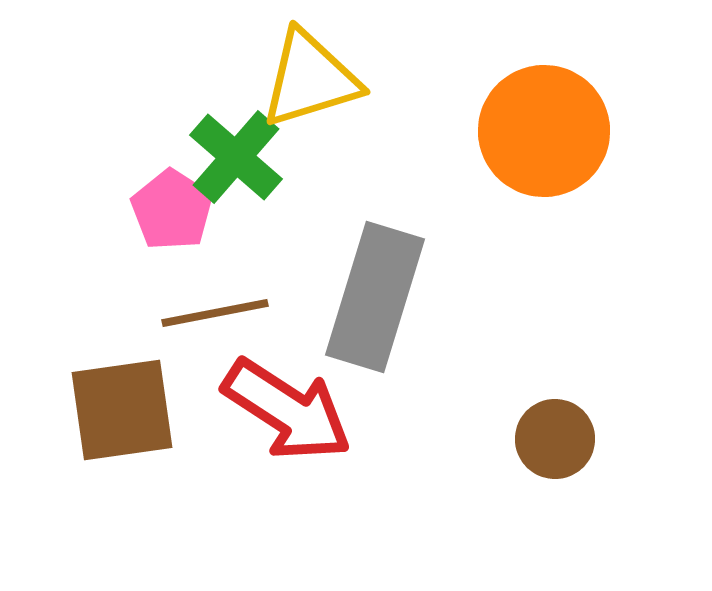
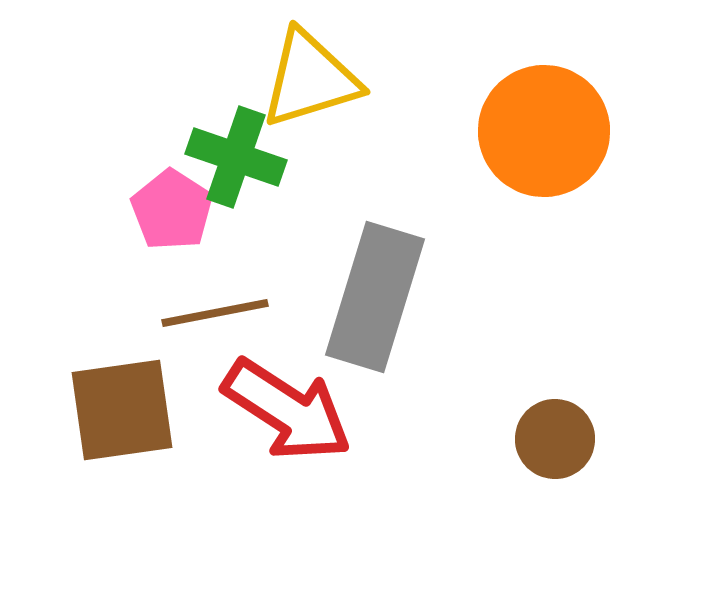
green cross: rotated 22 degrees counterclockwise
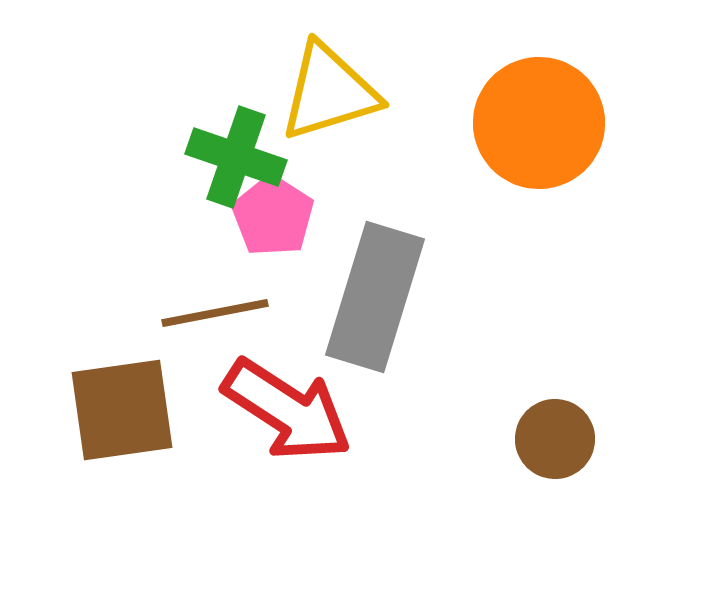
yellow triangle: moved 19 px right, 13 px down
orange circle: moved 5 px left, 8 px up
pink pentagon: moved 101 px right, 6 px down
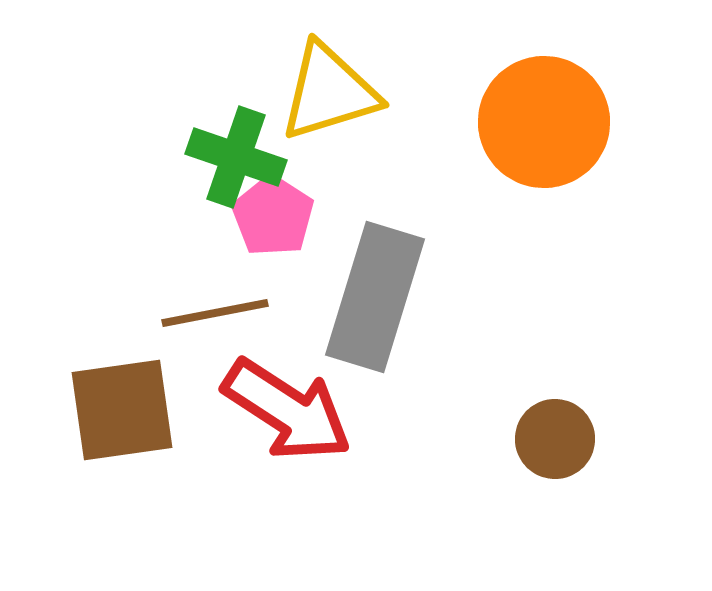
orange circle: moved 5 px right, 1 px up
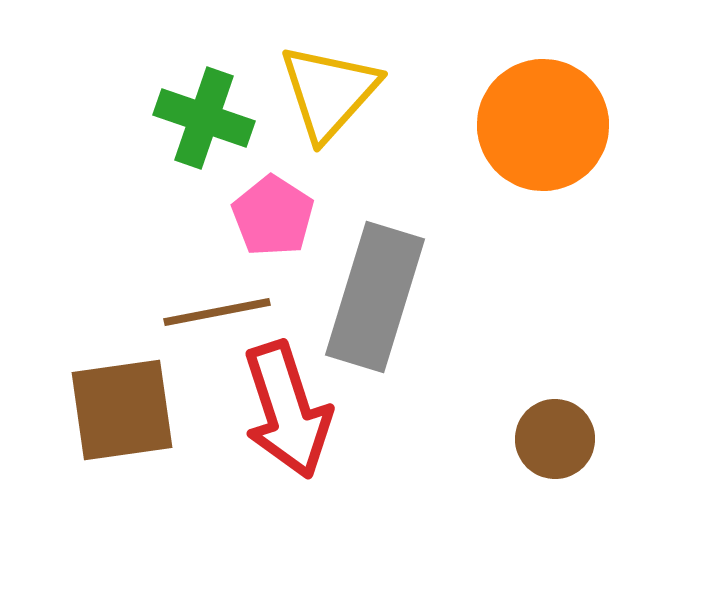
yellow triangle: rotated 31 degrees counterclockwise
orange circle: moved 1 px left, 3 px down
green cross: moved 32 px left, 39 px up
brown line: moved 2 px right, 1 px up
red arrow: rotated 39 degrees clockwise
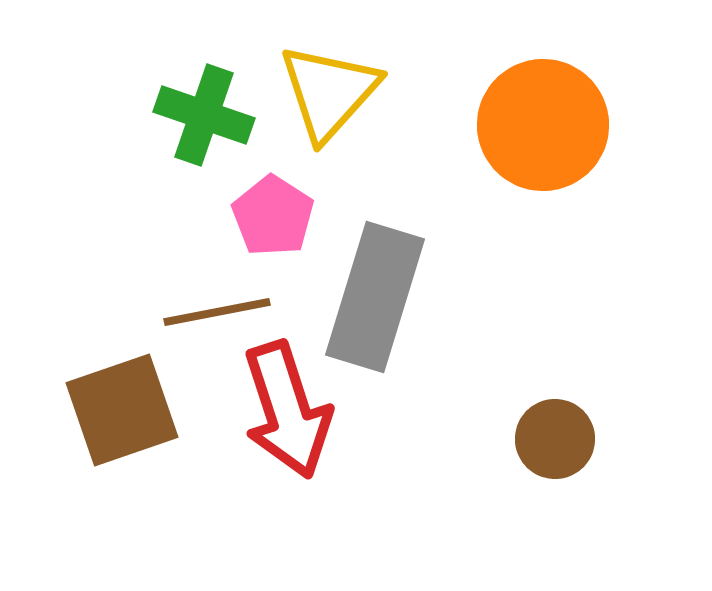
green cross: moved 3 px up
brown square: rotated 11 degrees counterclockwise
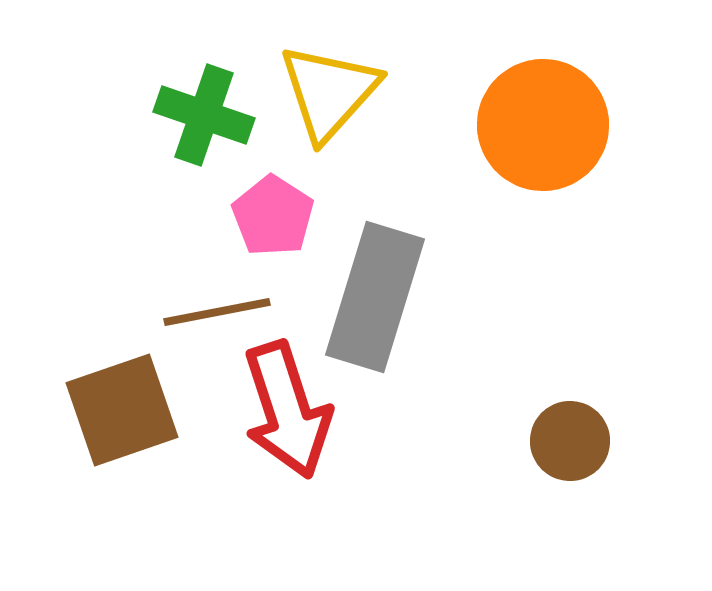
brown circle: moved 15 px right, 2 px down
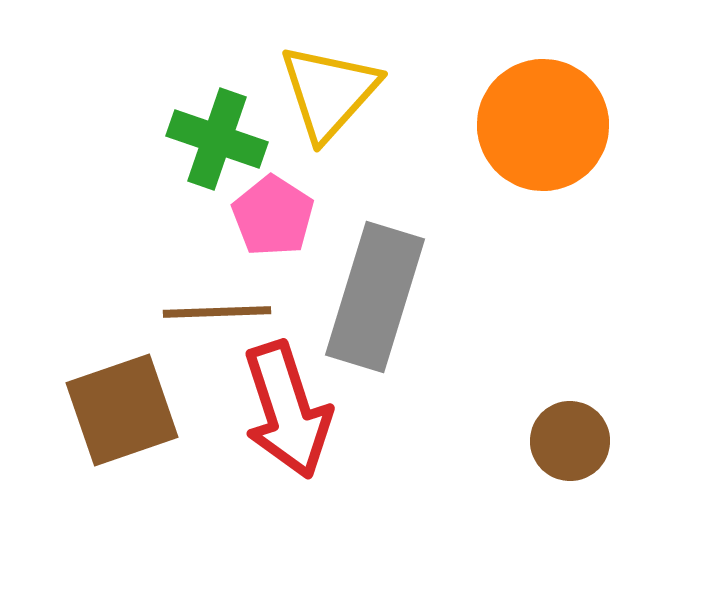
green cross: moved 13 px right, 24 px down
brown line: rotated 9 degrees clockwise
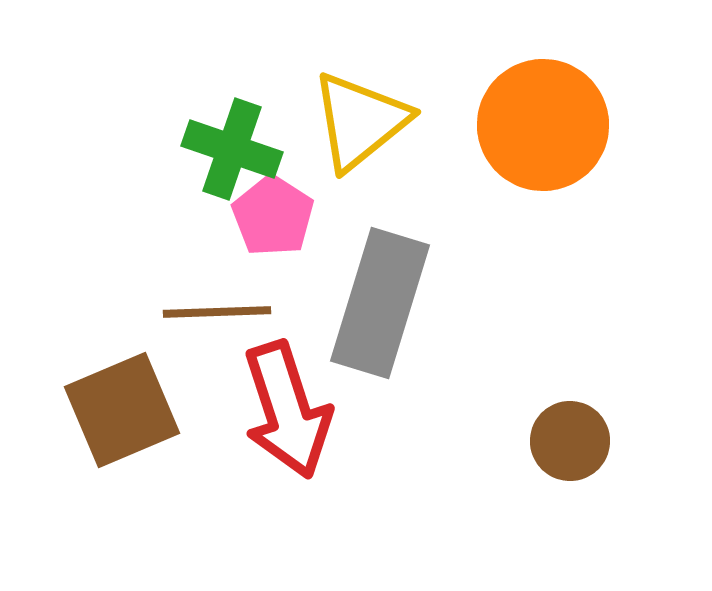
yellow triangle: moved 31 px right, 29 px down; rotated 9 degrees clockwise
green cross: moved 15 px right, 10 px down
gray rectangle: moved 5 px right, 6 px down
brown square: rotated 4 degrees counterclockwise
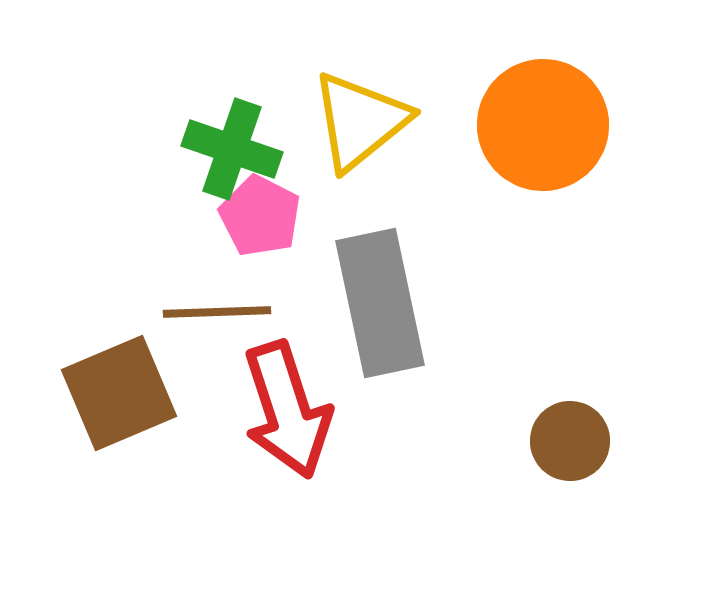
pink pentagon: moved 13 px left; rotated 6 degrees counterclockwise
gray rectangle: rotated 29 degrees counterclockwise
brown square: moved 3 px left, 17 px up
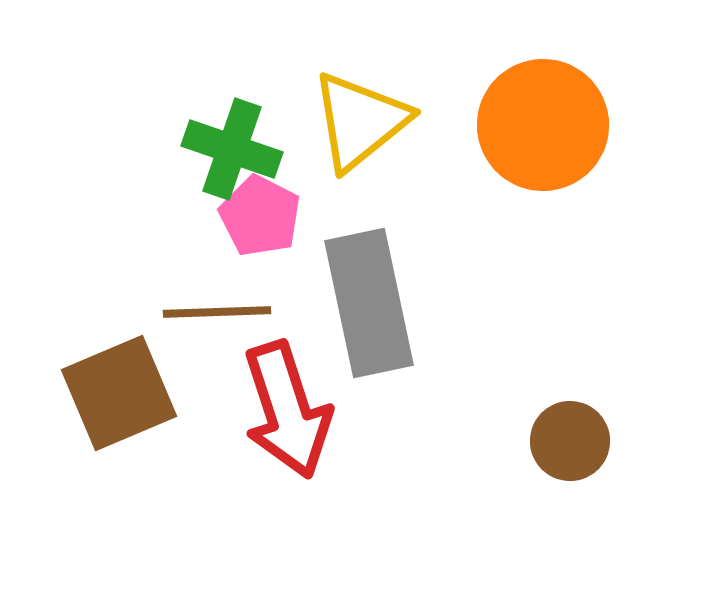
gray rectangle: moved 11 px left
